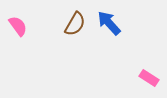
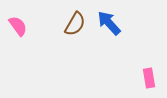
pink rectangle: rotated 48 degrees clockwise
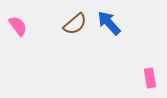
brown semicircle: rotated 20 degrees clockwise
pink rectangle: moved 1 px right
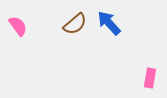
pink rectangle: rotated 18 degrees clockwise
